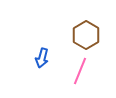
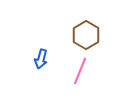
blue arrow: moved 1 px left, 1 px down
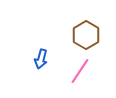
pink line: rotated 12 degrees clockwise
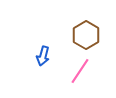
blue arrow: moved 2 px right, 3 px up
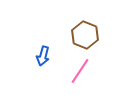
brown hexagon: moved 1 px left; rotated 8 degrees counterclockwise
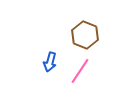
blue arrow: moved 7 px right, 6 px down
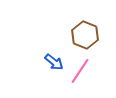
blue arrow: moved 4 px right; rotated 66 degrees counterclockwise
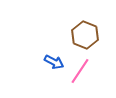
blue arrow: rotated 12 degrees counterclockwise
